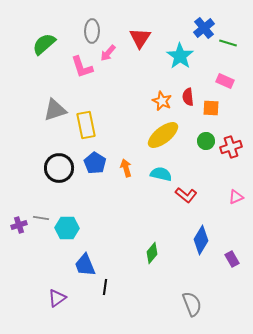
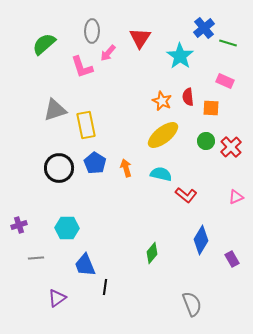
red cross: rotated 25 degrees counterclockwise
gray line: moved 5 px left, 40 px down; rotated 14 degrees counterclockwise
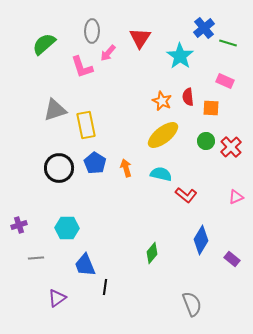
purple rectangle: rotated 21 degrees counterclockwise
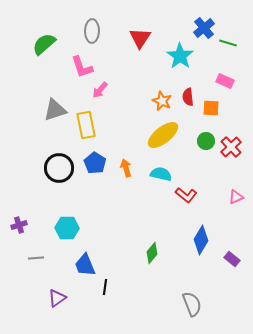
pink arrow: moved 8 px left, 37 px down
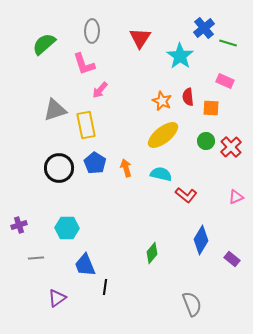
pink L-shape: moved 2 px right, 3 px up
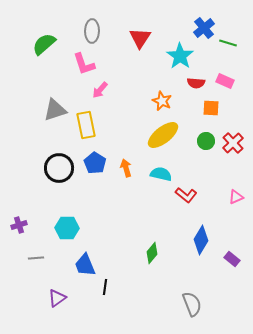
red semicircle: moved 8 px right, 14 px up; rotated 78 degrees counterclockwise
red cross: moved 2 px right, 4 px up
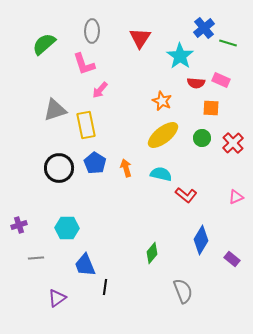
pink rectangle: moved 4 px left, 1 px up
green circle: moved 4 px left, 3 px up
gray semicircle: moved 9 px left, 13 px up
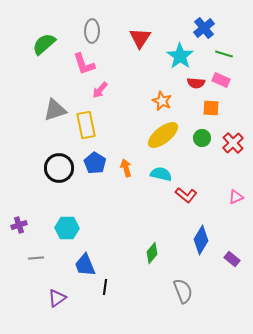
green line: moved 4 px left, 11 px down
